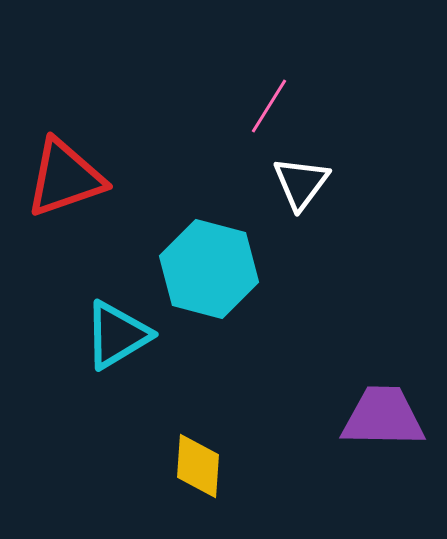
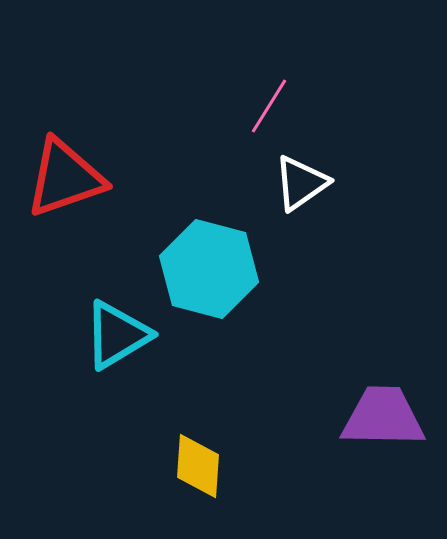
white triangle: rotated 18 degrees clockwise
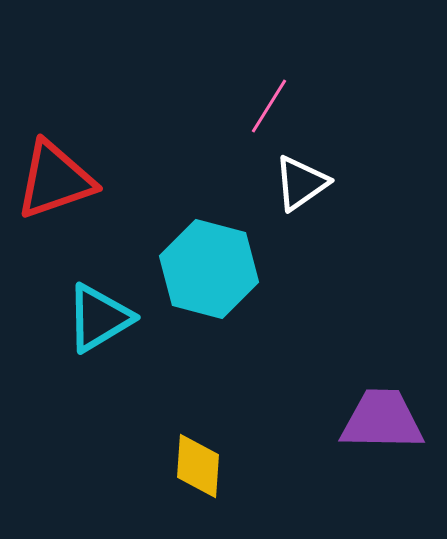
red triangle: moved 10 px left, 2 px down
cyan triangle: moved 18 px left, 17 px up
purple trapezoid: moved 1 px left, 3 px down
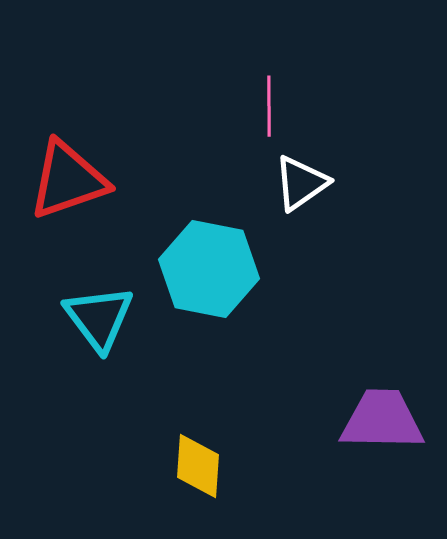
pink line: rotated 32 degrees counterclockwise
red triangle: moved 13 px right
cyan hexagon: rotated 4 degrees counterclockwise
cyan triangle: rotated 36 degrees counterclockwise
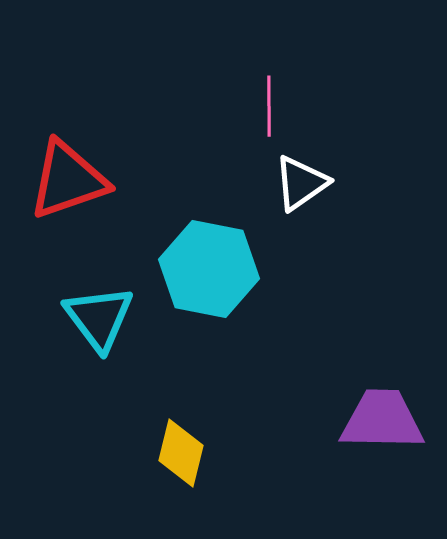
yellow diamond: moved 17 px left, 13 px up; rotated 10 degrees clockwise
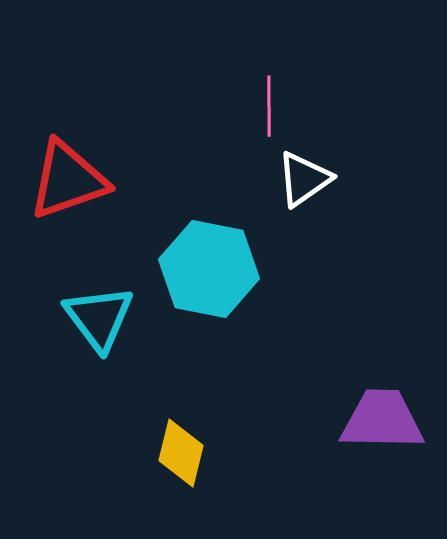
white triangle: moved 3 px right, 4 px up
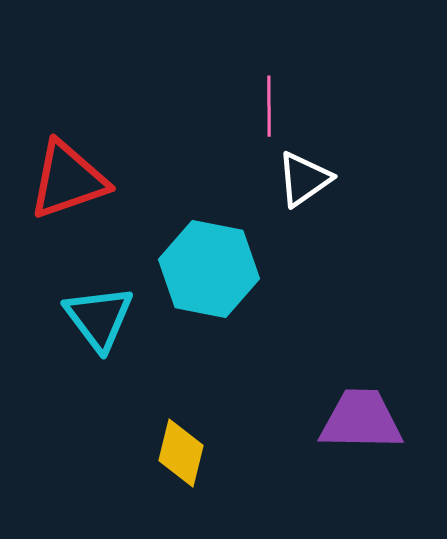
purple trapezoid: moved 21 px left
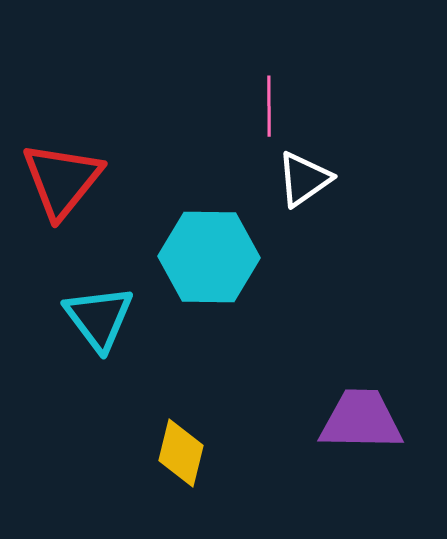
red triangle: moved 6 px left; rotated 32 degrees counterclockwise
cyan hexagon: moved 12 px up; rotated 10 degrees counterclockwise
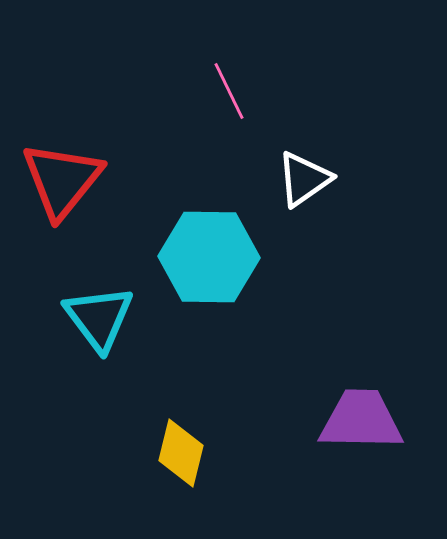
pink line: moved 40 px left, 15 px up; rotated 26 degrees counterclockwise
